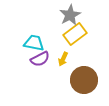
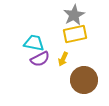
gray star: moved 4 px right
yellow rectangle: rotated 25 degrees clockwise
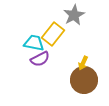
yellow rectangle: moved 22 px left; rotated 40 degrees counterclockwise
yellow arrow: moved 20 px right, 4 px down
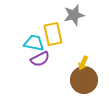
gray star: rotated 15 degrees clockwise
yellow rectangle: rotated 50 degrees counterclockwise
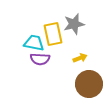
gray star: moved 9 px down
purple semicircle: rotated 30 degrees clockwise
yellow arrow: moved 3 px left, 5 px up; rotated 136 degrees counterclockwise
brown circle: moved 5 px right, 4 px down
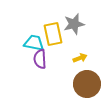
purple semicircle: rotated 84 degrees clockwise
brown circle: moved 2 px left
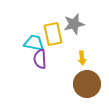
yellow arrow: moved 2 px right; rotated 104 degrees clockwise
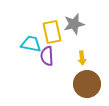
yellow rectangle: moved 1 px left, 2 px up
cyan trapezoid: moved 3 px left, 1 px down
purple semicircle: moved 7 px right, 3 px up
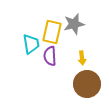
yellow rectangle: rotated 25 degrees clockwise
cyan trapezoid: rotated 70 degrees clockwise
purple semicircle: moved 3 px right
